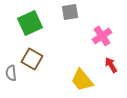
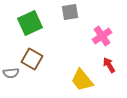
red arrow: moved 2 px left
gray semicircle: rotated 91 degrees counterclockwise
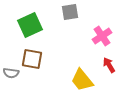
green square: moved 2 px down
brown square: rotated 20 degrees counterclockwise
gray semicircle: rotated 14 degrees clockwise
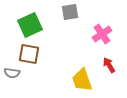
pink cross: moved 2 px up
brown square: moved 3 px left, 5 px up
gray semicircle: moved 1 px right
yellow trapezoid: rotated 20 degrees clockwise
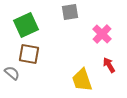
green square: moved 4 px left
pink cross: rotated 12 degrees counterclockwise
gray semicircle: rotated 147 degrees counterclockwise
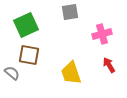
pink cross: rotated 30 degrees clockwise
brown square: moved 1 px down
yellow trapezoid: moved 11 px left, 7 px up
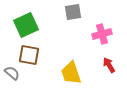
gray square: moved 3 px right
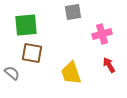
green square: rotated 20 degrees clockwise
brown square: moved 3 px right, 2 px up
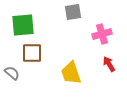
green square: moved 3 px left
brown square: rotated 10 degrees counterclockwise
red arrow: moved 1 px up
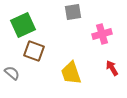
green square: rotated 20 degrees counterclockwise
brown square: moved 2 px right, 2 px up; rotated 20 degrees clockwise
red arrow: moved 3 px right, 4 px down
